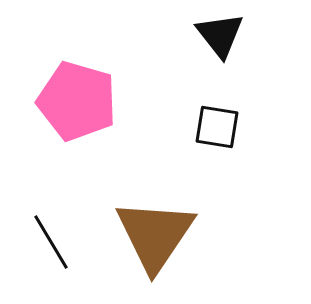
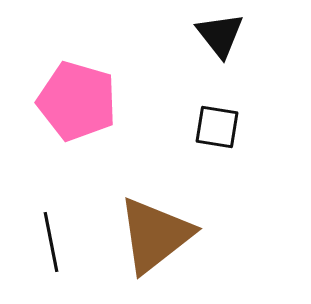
brown triangle: rotated 18 degrees clockwise
black line: rotated 20 degrees clockwise
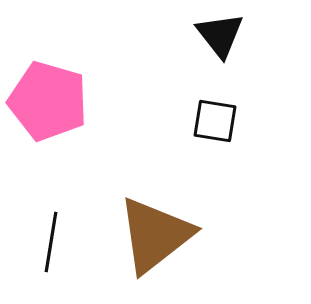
pink pentagon: moved 29 px left
black square: moved 2 px left, 6 px up
black line: rotated 20 degrees clockwise
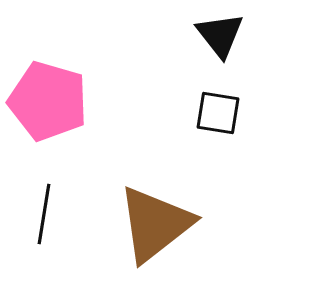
black square: moved 3 px right, 8 px up
brown triangle: moved 11 px up
black line: moved 7 px left, 28 px up
